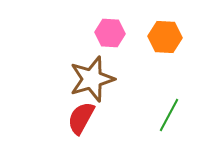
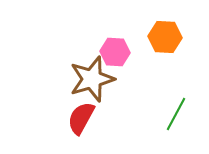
pink hexagon: moved 5 px right, 19 px down
green line: moved 7 px right, 1 px up
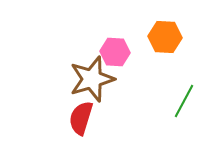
green line: moved 8 px right, 13 px up
red semicircle: rotated 12 degrees counterclockwise
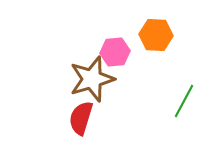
orange hexagon: moved 9 px left, 2 px up
pink hexagon: rotated 8 degrees counterclockwise
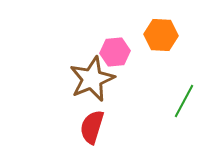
orange hexagon: moved 5 px right
brown star: rotated 6 degrees counterclockwise
red semicircle: moved 11 px right, 9 px down
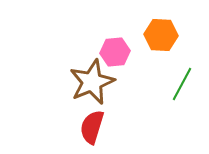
brown star: moved 3 px down
green line: moved 2 px left, 17 px up
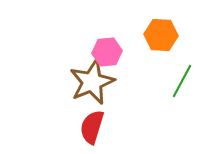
pink hexagon: moved 8 px left
green line: moved 3 px up
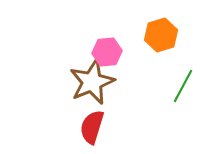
orange hexagon: rotated 20 degrees counterclockwise
green line: moved 1 px right, 5 px down
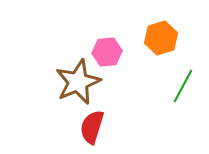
orange hexagon: moved 3 px down
brown star: moved 14 px left
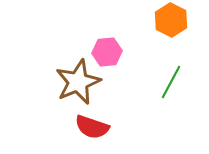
orange hexagon: moved 10 px right, 18 px up; rotated 16 degrees counterclockwise
green line: moved 12 px left, 4 px up
red semicircle: rotated 88 degrees counterclockwise
